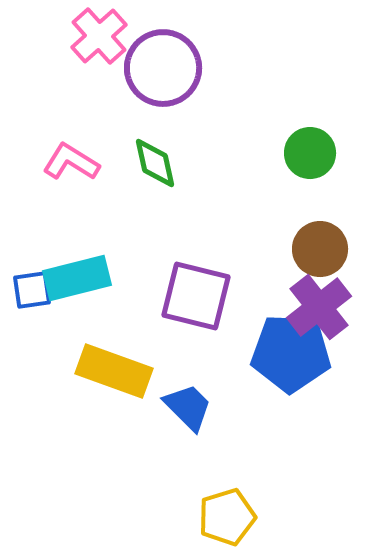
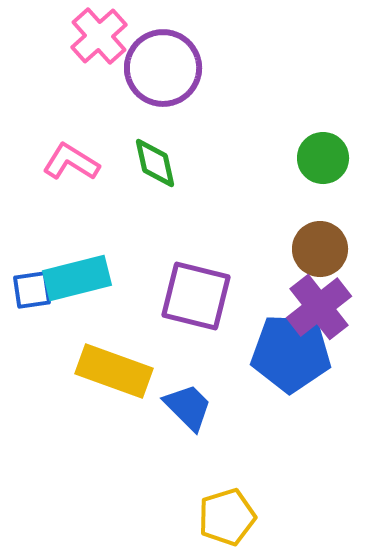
green circle: moved 13 px right, 5 px down
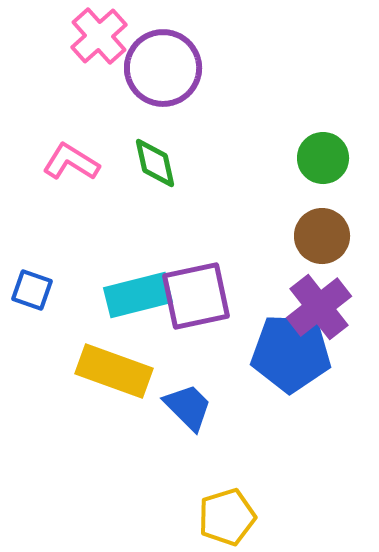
brown circle: moved 2 px right, 13 px up
cyan rectangle: moved 61 px right, 17 px down
blue square: rotated 27 degrees clockwise
purple square: rotated 26 degrees counterclockwise
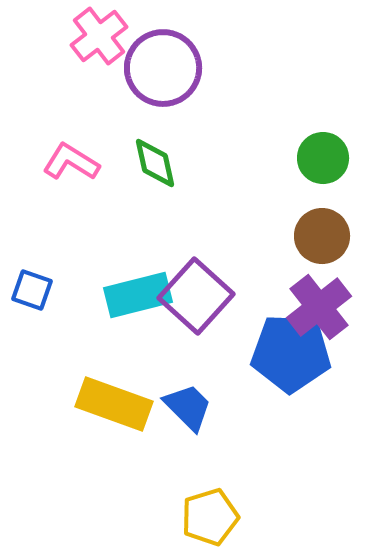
pink cross: rotated 4 degrees clockwise
purple square: rotated 36 degrees counterclockwise
yellow rectangle: moved 33 px down
yellow pentagon: moved 17 px left
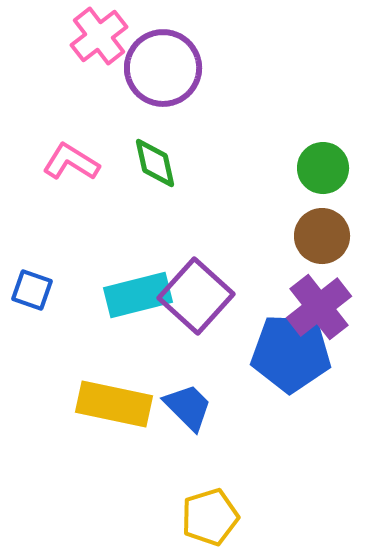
green circle: moved 10 px down
yellow rectangle: rotated 8 degrees counterclockwise
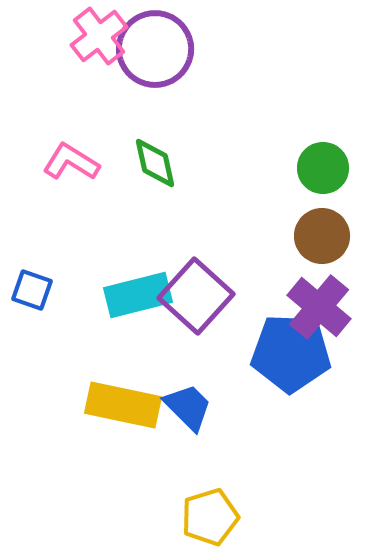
purple circle: moved 8 px left, 19 px up
purple cross: rotated 12 degrees counterclockwise
yellow rectangle: moved 9 px right, 1 px down
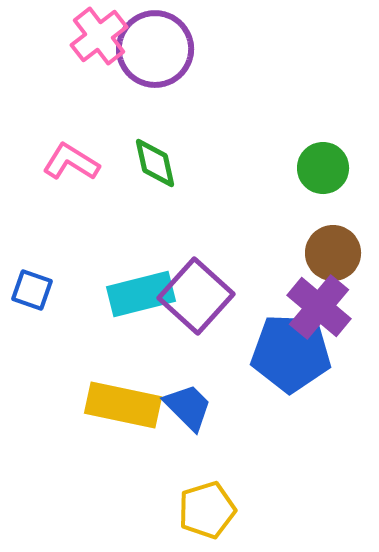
brown circle: moved 11 px right, 17 px down
cyan rectangle: moved 3 px right, 1 px up
yellow pentagon: moved 3 px left, 7 px up
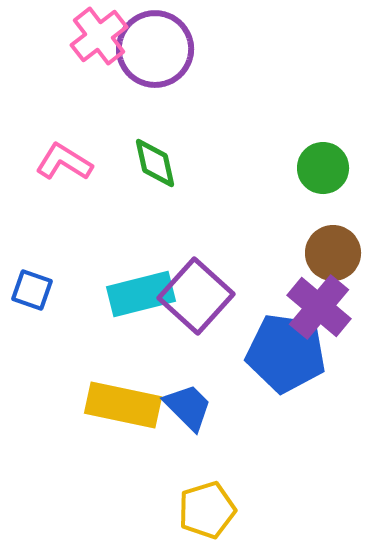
pink L-shape: moved 7 px left
blue pentagon: moved 5 px left; rotated 6 degrees clockwise
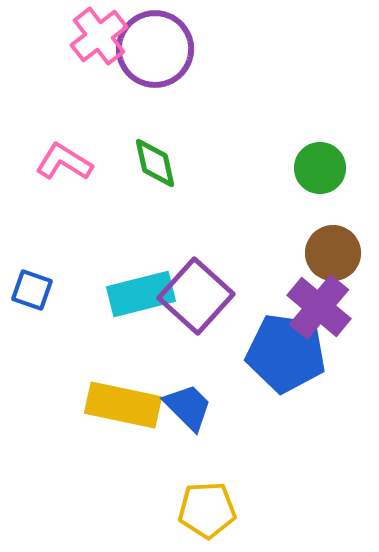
green circle: moved 3 px left
yellow pentagon: rotated 14 degrees clockwise
